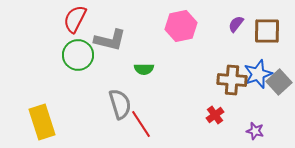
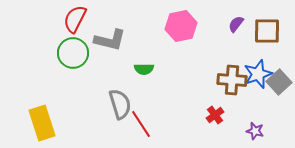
green circle: moved 5 px left, 2 px up
yellow rectangle: moved 1 px down
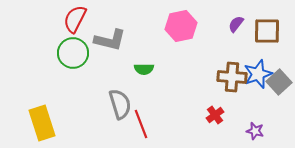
brown cross: moved 3 px up
red line: rotated 12 degrees clockwise
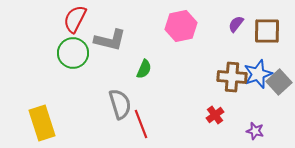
green semicircle: rotated 66 degrees counterclockwise
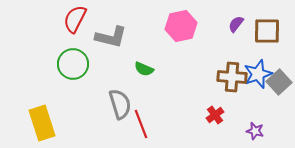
gray L-shape: moved 1 px right, 3 px up
green circle: moved 11 px down
green semicircle: rotated 90 degrees clockwise
